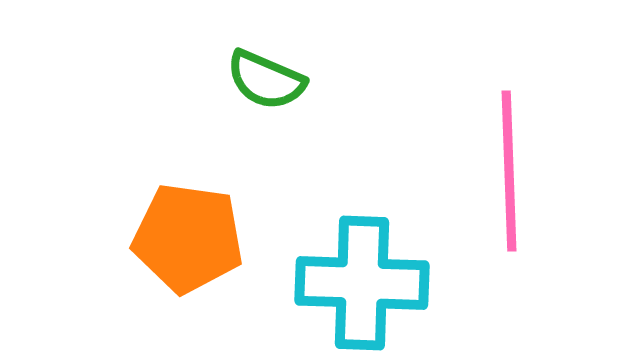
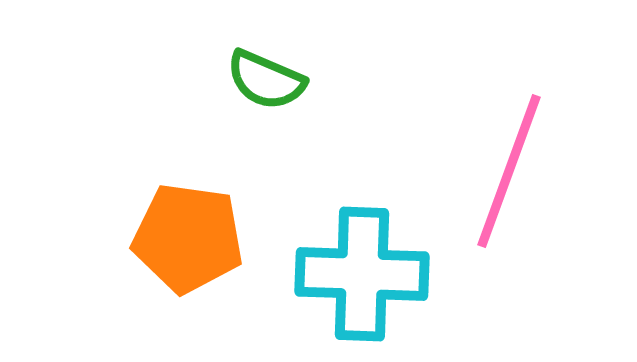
pink line: rotated 22 degrees clockwise
cyan cross: moved 9 px up
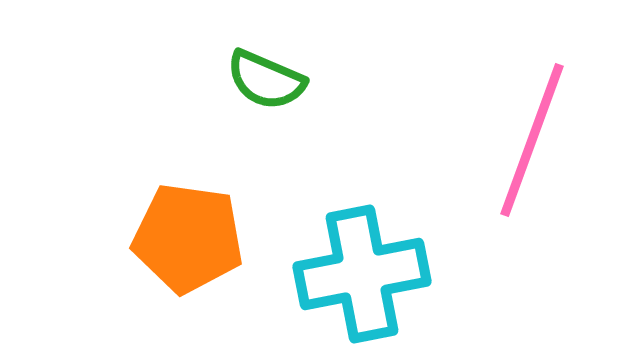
pink line: moved 23 px right, 31 px up
cyan cross: rotated 13 degrees counterclockwise
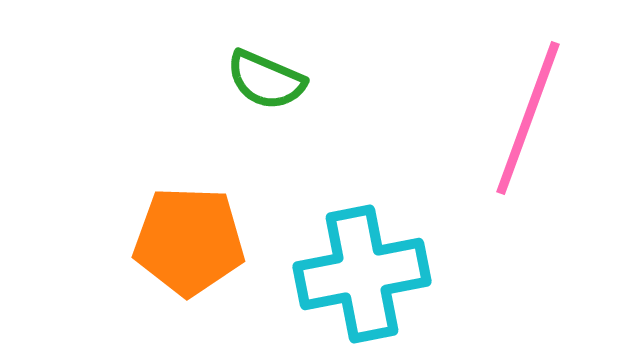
pink line: moved 4 px left, 22 px up
orange pentagon: moved 1 px right, 3 px down; rotated 6 degrees counterclockwise
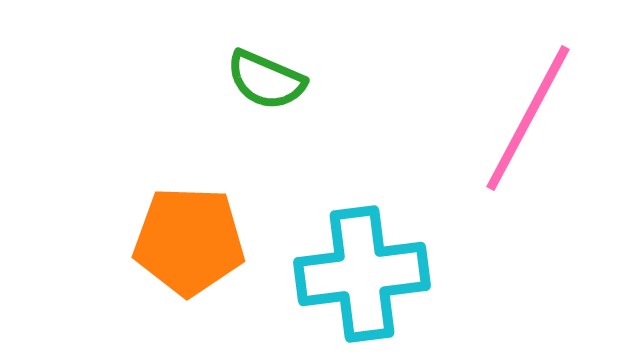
pink line: rotated 8 degrees clockwise
cyan cross: rotated 4 degrees clockwise
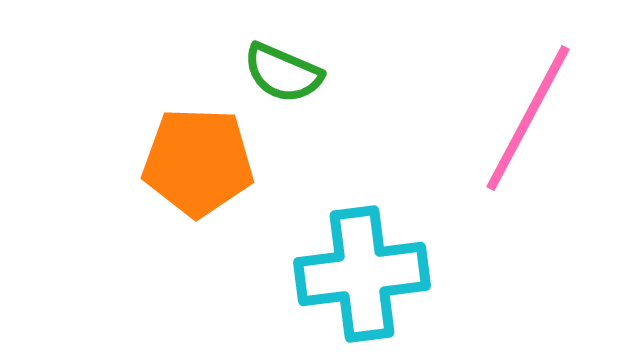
green semicircle: moved 17 px right, 7 px up
orange pentagon: moved 9 px right, 79 px up
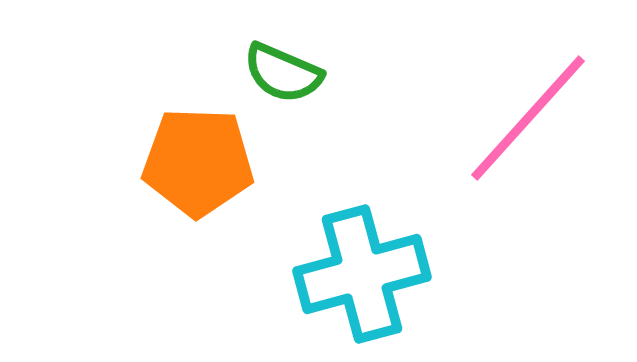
pink line: rotated 14 degrees clockwise
cyan cross: rotated 8 degrees counterclockwise
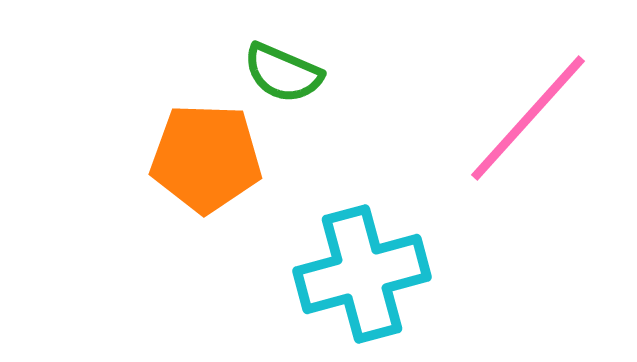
orange pentagon: moved 8 px right, 4 px up
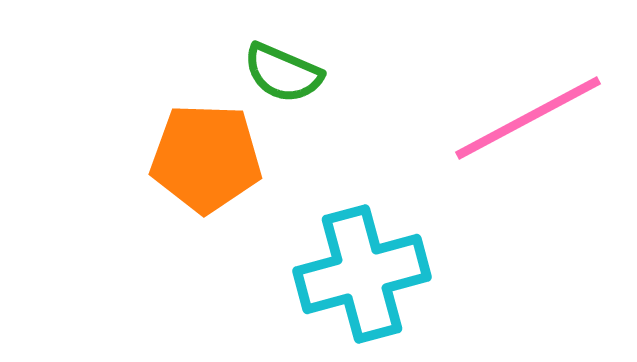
pink line: rotated 20 degrees clockwise
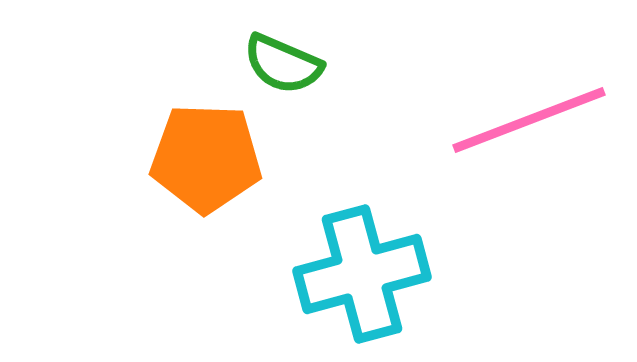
green semicircle: moved 9 px up
pink line: moved 1 px right, 2 px down; rotated 7 degrees clockwise
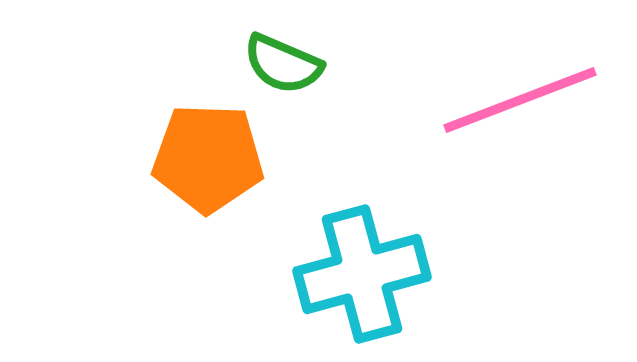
pink line: moved 9 px left, 20 px up
orange pentagon: moved 2 px right
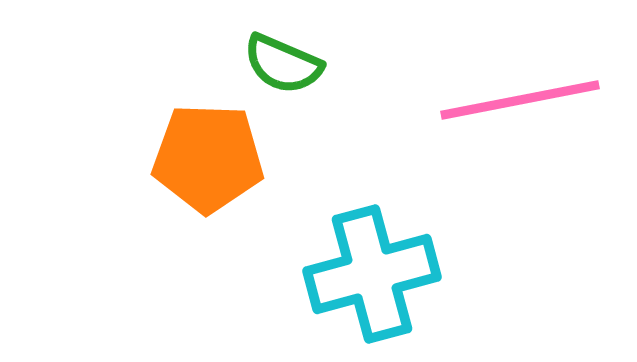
pink line: rotated 10 degrees clockwise
cyan cross: moved 10 px right
